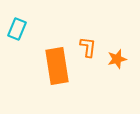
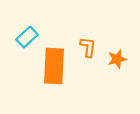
cyan rectangle: moved 10 px right, 8 px down; rotated 25 degrees clockwise
orange rectangle: moved 3 px left; rotated 12 degrees clockwise
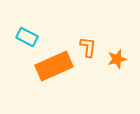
cyan rectangle: rotated 70 degrees clockwise
orange rectangle: rotated 63 degrees clockwise
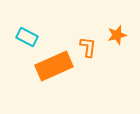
orange star: moved 24 px up
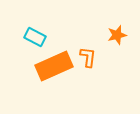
cyan rectangle: moved 8 px right
orange L-shape: moved 10 px down
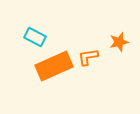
orange star: moved 2 px right, 7 px down
orange L-shape: rotated 105 degrees counterclockwise
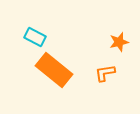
orange L-shape: moved 17 px right, 16 px down
orange rectangle: moved 4 px down; rotated 63 degrees clockwise
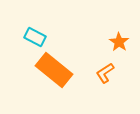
orange star: rotated 24 degrees counterclockwise
orange L-shape: rotated 25 degrees counterclockwise
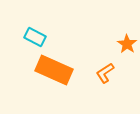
orange star: moved 8 px right, 2 px down
orange rectangle: rotated 15 degrees counterclockwise
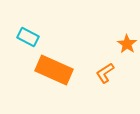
cyan rectangle: moved 7 px left
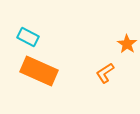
orange rectangle: moved 15 px left, 1 px down
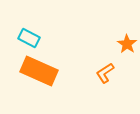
cyan rectangle: moved 1 px right, 1 px down
